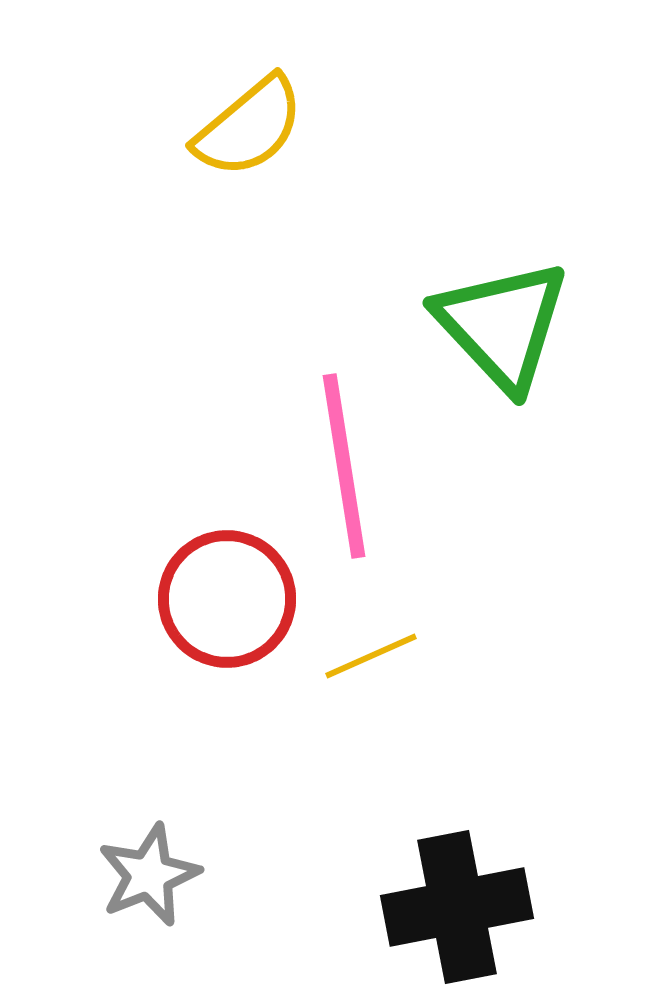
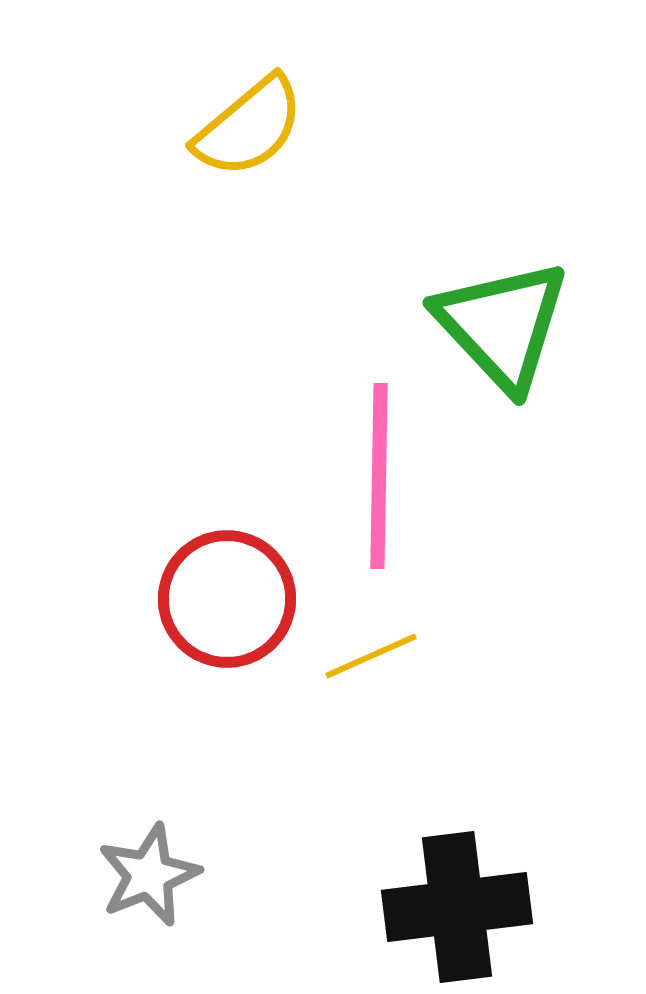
pink line: moved 35 px right, 10 px down; rotated 10 degrees clockwise
black cross: rotated 4 degrees clockwise
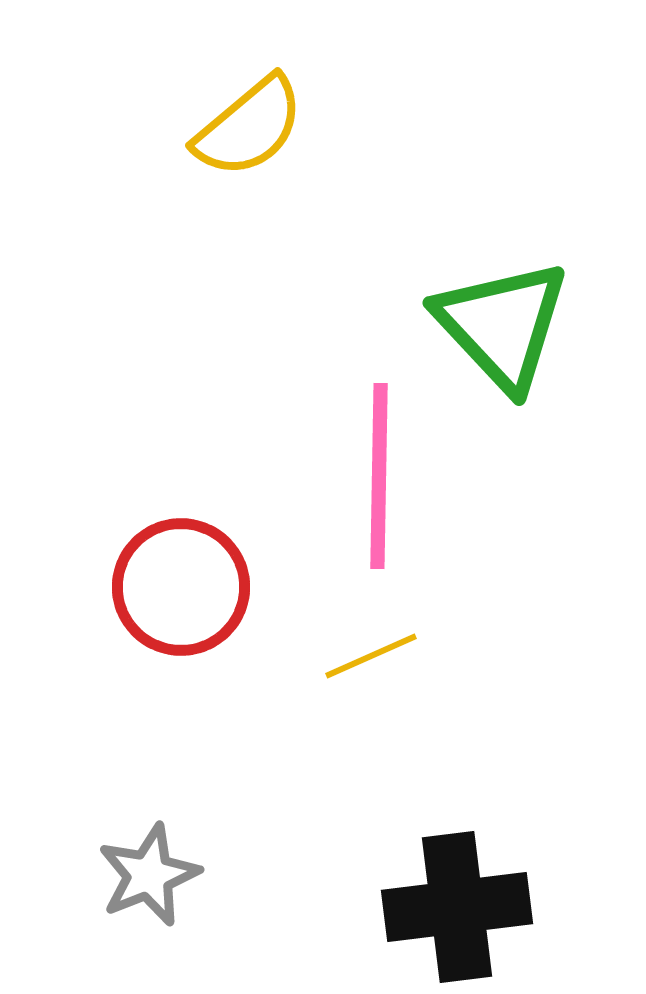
red circle: moved 46 px left, 12 px up
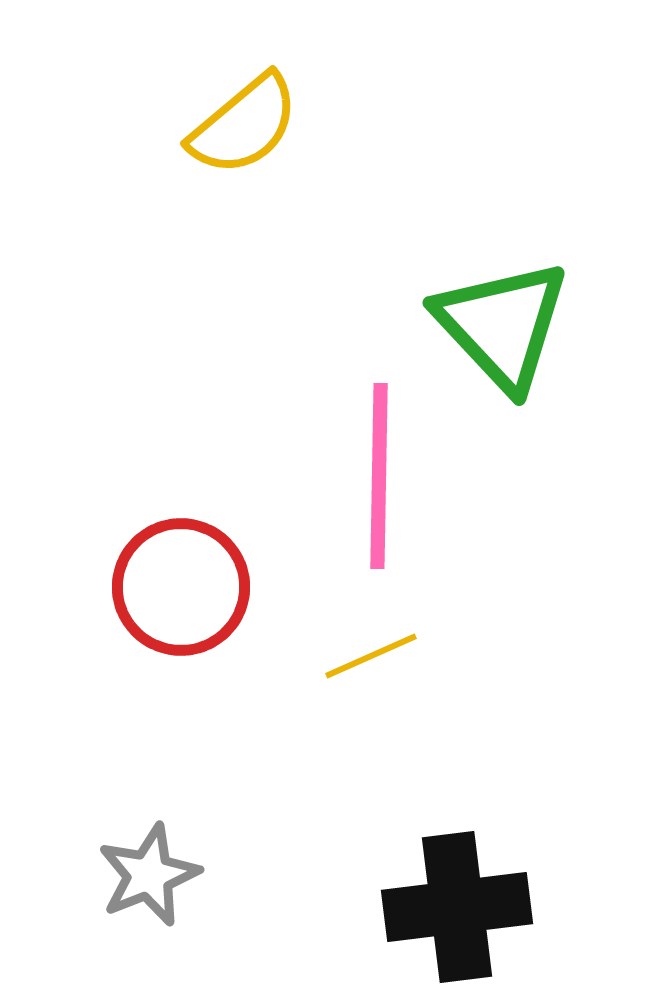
yellow semicircle: moved 5 px left, 2 px up
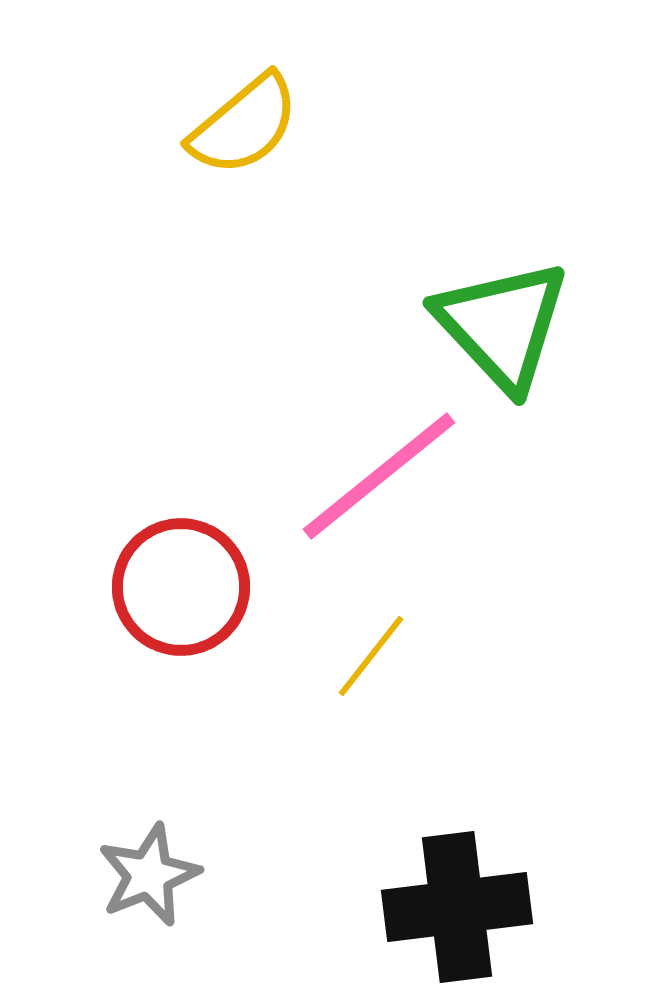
pink line: rotated 50 degrees clockwise
yellow line: rotated 28 degrees counterclockwise
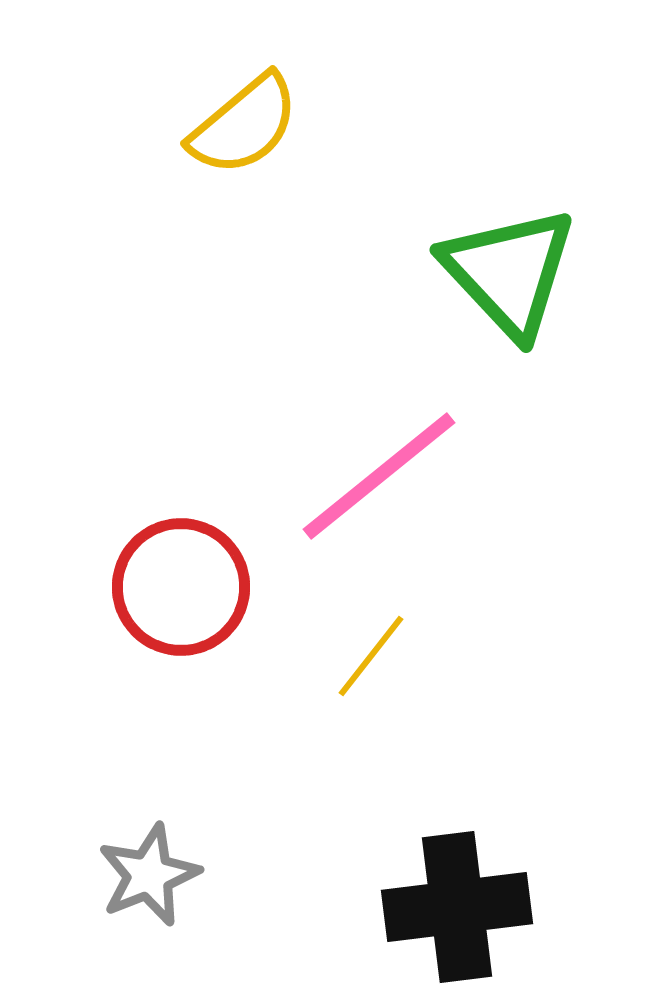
green triangle: moved 7 px right, 53 px up
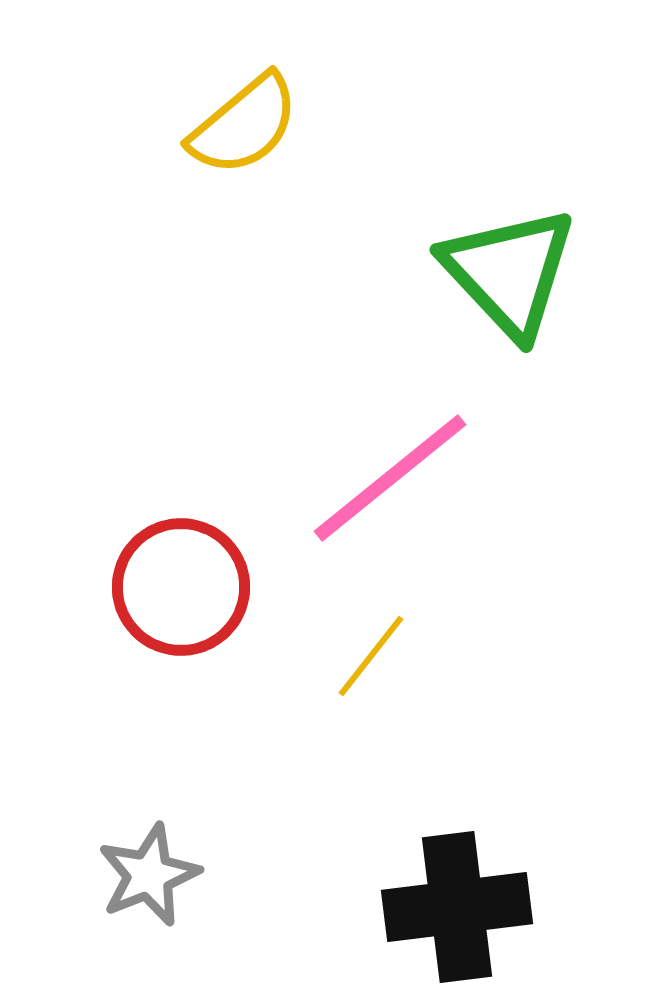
pink line: moved 11 px right, 2 px down
